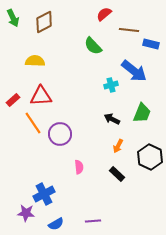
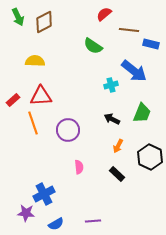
green arrow: moved 5 px right, 1 px up
green semicircle: rotated 12 degrees counterclockwise
orange line: rotated 15 degrees clockwise
purple circle: moved 8 px right, 4 px up
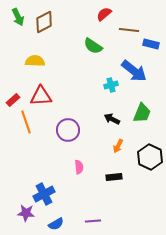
orange line: moved 7 px left, 1 px up
black rectangle: moved 3 px left, 3 px down; rotated 49 degrees counterclockwise
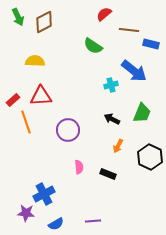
black rectangle: moved 6 px left, 3 px up; rotated 28 degrees clockwise
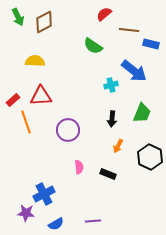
black arrow: rotated 112 degrees counterclockwise
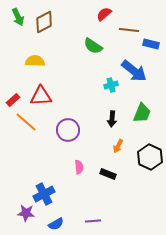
orange line: rotated 30 degrees counterclockwise
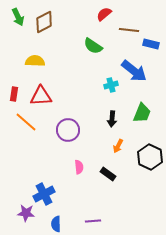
red rectangle: moved 1 px right, 6 px up; rotated 40 degrees counterclockwise
black rectangle: rotated 14 degrees clockwise
blue semicircle: rotated 119 degrees clockwise
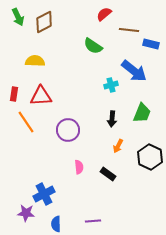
orange line: rotated 15 degrees clockwise
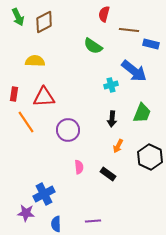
red semicircle: rotated 35 degrees counterclockwise
red triangle: moved 3 px right, 1 px down
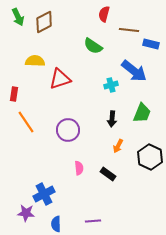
red triangle: moved 16 px right, 18 px up; rotated 15 degrees counterclockwise
pink semicircle: moved 1 px down
